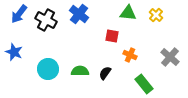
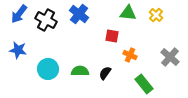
blue star: moved 4 px right, 2 px up; rotated 12 degrees counterclockwise
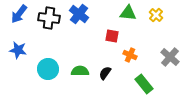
black cross: moved 3 px right, 2 px up; rotated 20 degrees counterclockwise
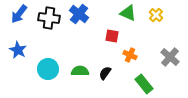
green triangle: rotated 18 degrees clockwise
blue star: rotated 18 degrees clockwise
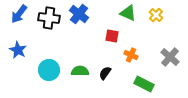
orange cross: moved 1 px right
cyan circle: moved 1 px right, 1 px down
green rectangle: rotated 24 degrees counterclockwise
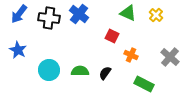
red square: rotated 16 degrees clockwise
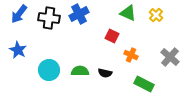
blue cross: rotated 24 degrees clockwise
black semicircle: rotated 112 degrees counterclockwise
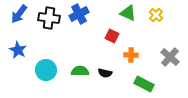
orange cross: rotated 24 degrees counterclockwise
cyan circle: moved 3 px left
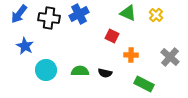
blue star: moved 7 px right, 4 px up
